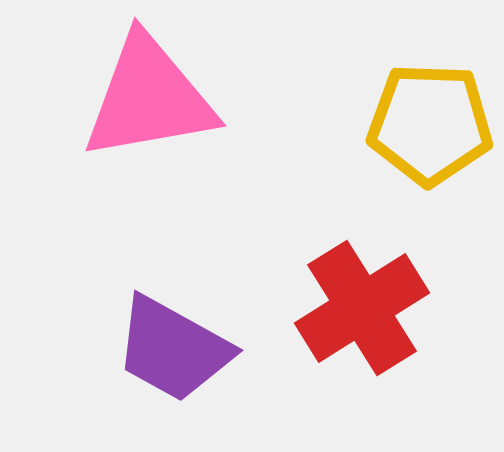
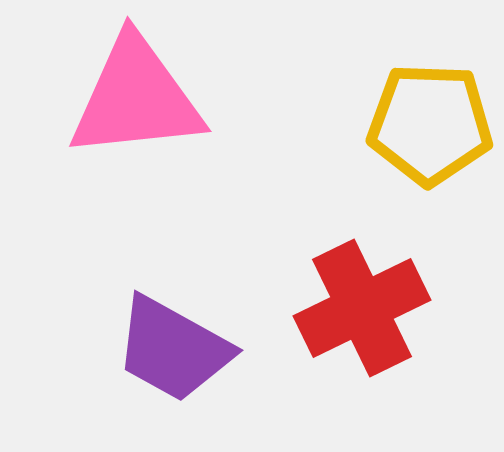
pink triangle: moved 13 px left; rotated 4 degrees clockwise
red cross: rotated 6 degrees clockwise
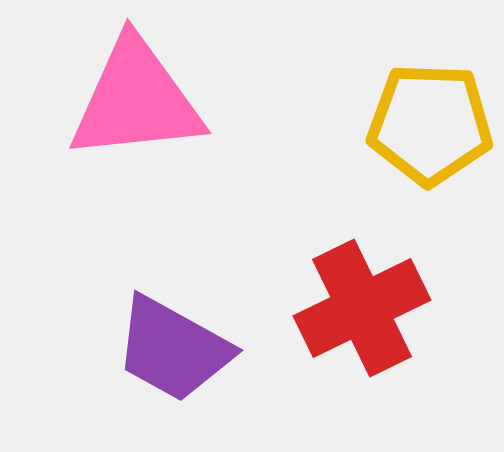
pink triangle: moved 2 px down
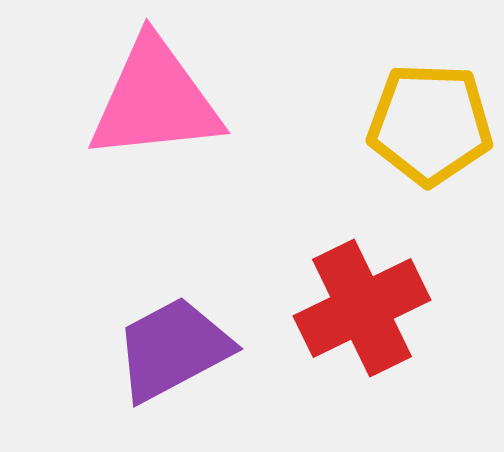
pink triangle: moved 19 px right
purple trapezoid: rotated 123 degrees clockwise
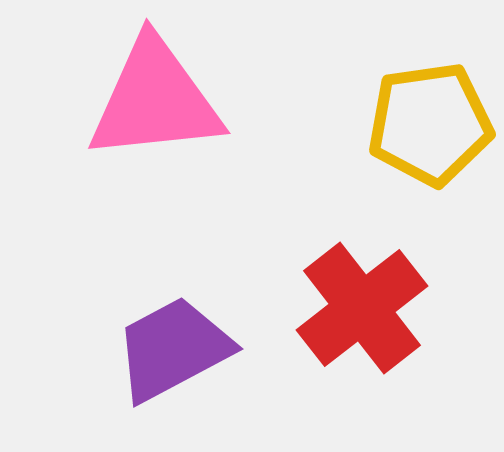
yellow pentagon: rotated 10 degrees counterclockwise
red cross: rotated 12 degrees counterclockwise
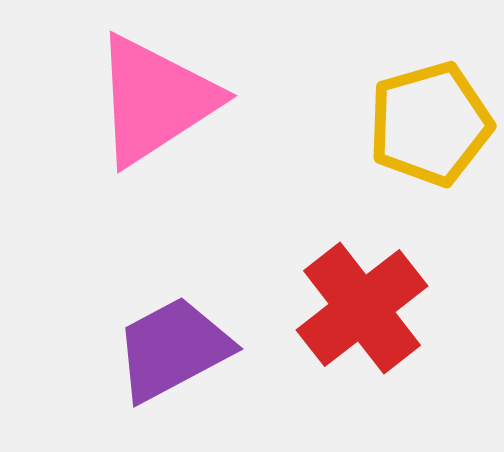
pink triangle: rotated 27 degrees counterclockwise
yellow pentagon: rotated 8 degrees counterclockwise
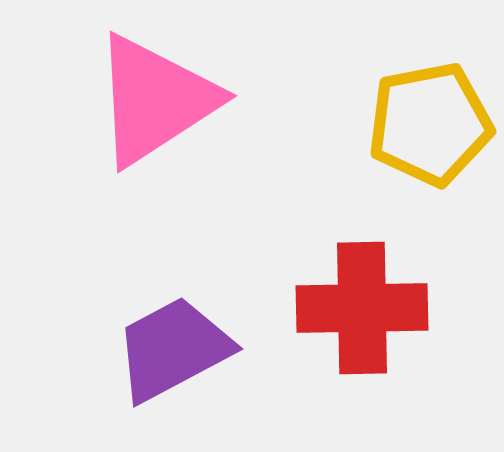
yellow pentagon: rotated 5 degrees clockwise
red cross: rotated 37 degrees clockwise
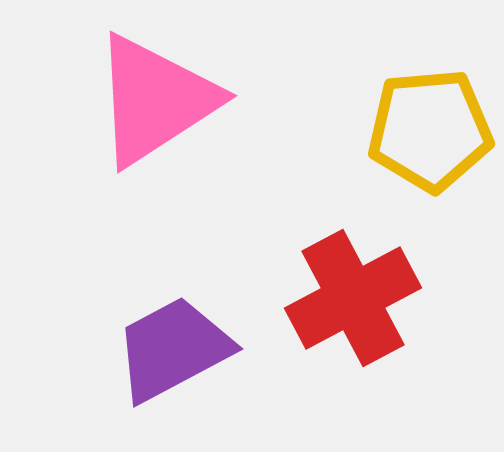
yellow pentagon: moved 6 px down; rotated 6 degrees clockwise
red cross: moved 9 px left, 10 px up; rotated 27 degrees counterclockwise
